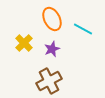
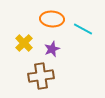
orange ellipse: rotated 60 degrees counterclockwise
brown cross: moved 8 px left, 5 px up; rotated 20 degrees clockwise
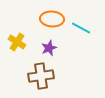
cyan line: moved 2 px left, 1 px up
yellow cross: moved 7 px left, 1 px up; rotated 12 degrees counterclockwise
purple star: moved 3 px left, 1 px up
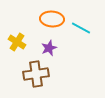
brown cross: moved 5 px left, 2 px up
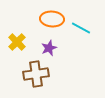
yellow cross: rotated 12 degrees clockwise
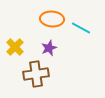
yellow cross: moved 2 px left, 5 px down
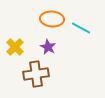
purple star: moved 1 px left, 1 px up; rotated 21 degrees counterclockwise
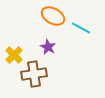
orange ellipse: moved 1 px right, 3 px up; rotated 25 degrees clockwise
yellow cross: moved 1 px left, 8 px down
brown cross: moved 2 px left
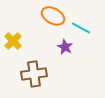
purple star: moved 17 px right
yellow cross: moved 1 px left, 14 px up
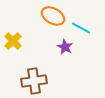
brown cross: moved 7 px down
